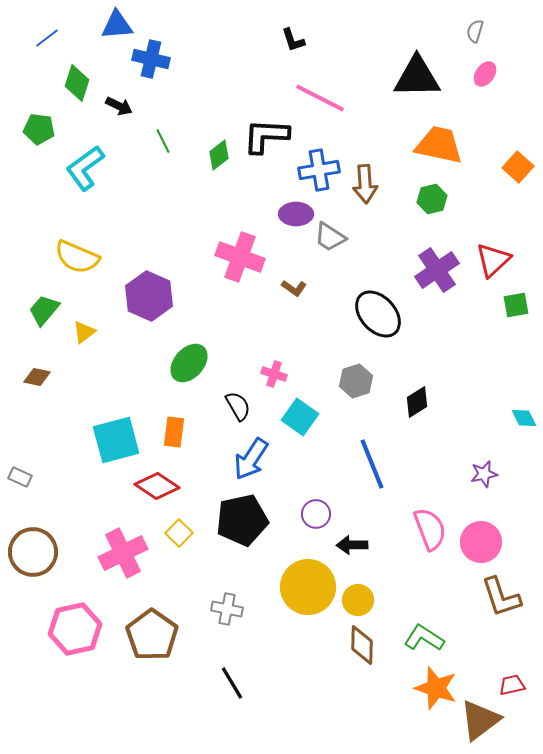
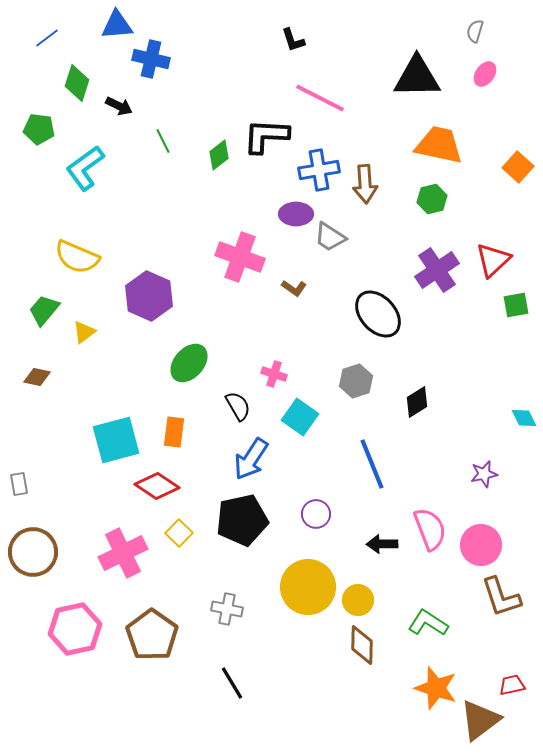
gray rectangle at (20, 477): moved 1 px left, 7 px down; rotated 55 degrees clockwise
pink circle at (481, 542): moved 3 px down
black arrow at (352, 545): moved 30 px right, 1 px up
green L-shape at (424, 638): moved 4 px right, 15 px up
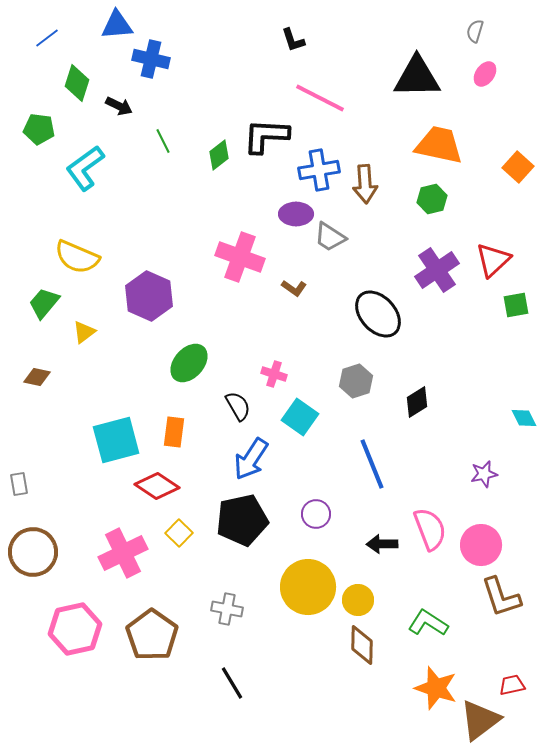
green trapezoid at (44, 310): moved 7 px up
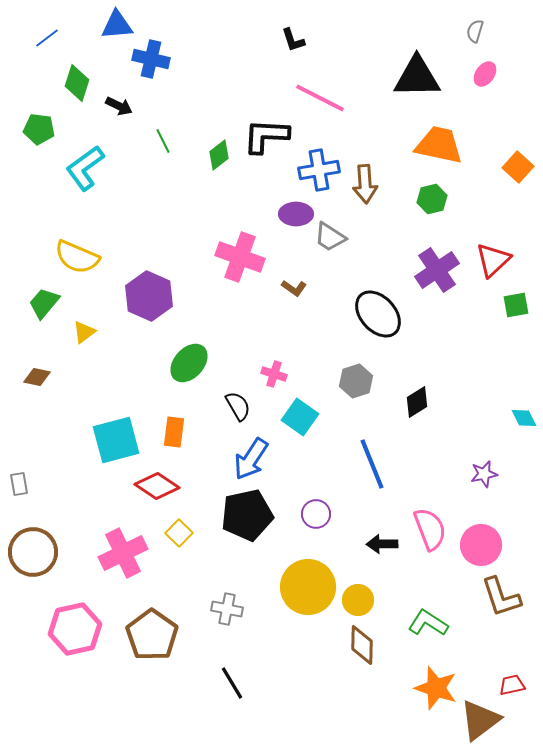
black pentagon at (242, 520): moved 5 px right, 5 px up
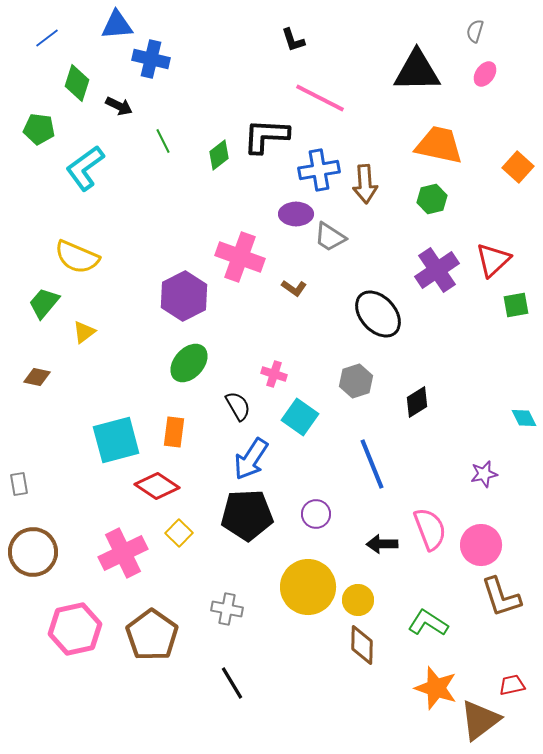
black triangle at (417, 77): moved 6 px up
purple hexagon at (149, 296): moved 35 px right; rotated 9 degrees clockwise
black pentagon at (247, 515): rotated 9 degrees clockwise
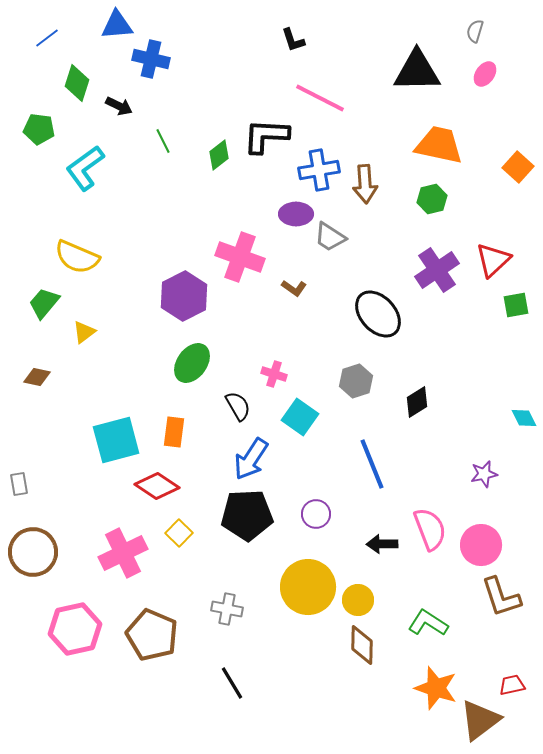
green ellipse at (189, 363): moved 3 px right; rotated 6 degrees counterclockwise
brown pentagon at (152, 635): rotated 12 degrees counterclockwise
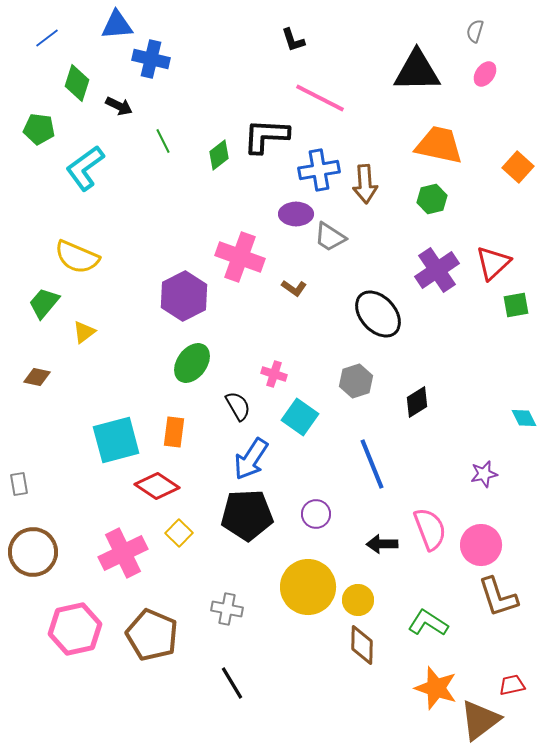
red triangle at (493, 260): moved 3 px down
brown L-shape at (501, 597): moved 3 px left
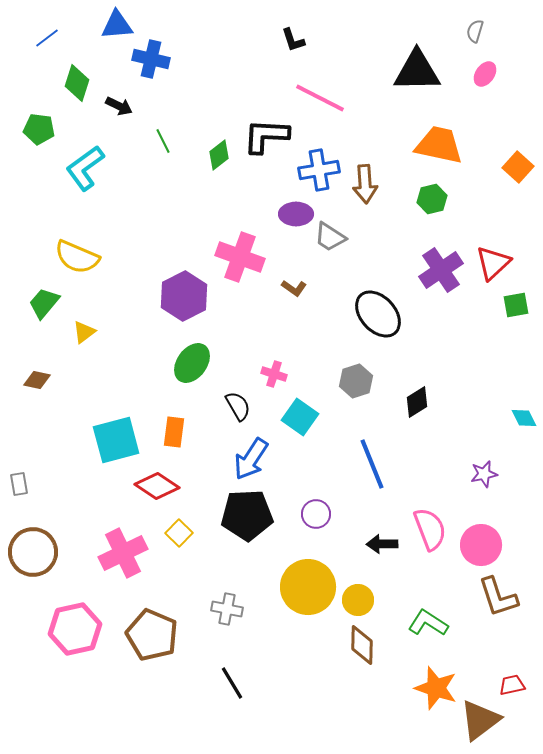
purple cross at (437, 270): moved 4 px right
brown diamond at (37, 377): moved 3 px down
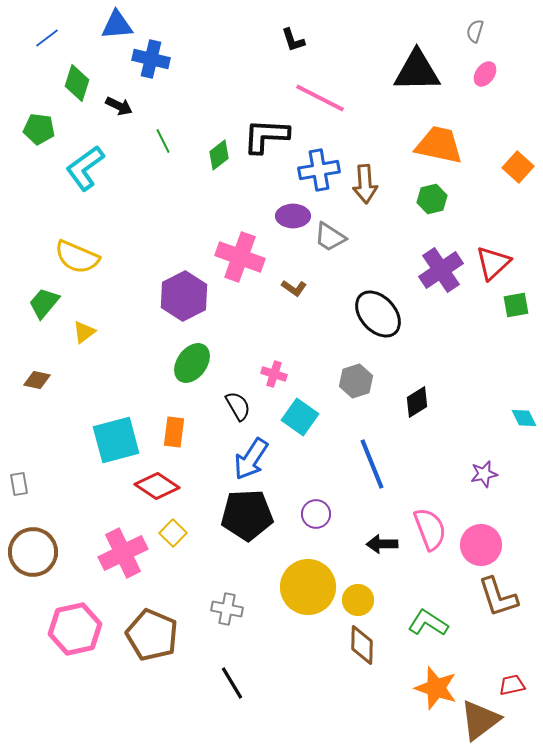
purple ellipse at (296, 214): moved 3 px left, 2 px down
yellow square at (179, 533): moved 6 px left
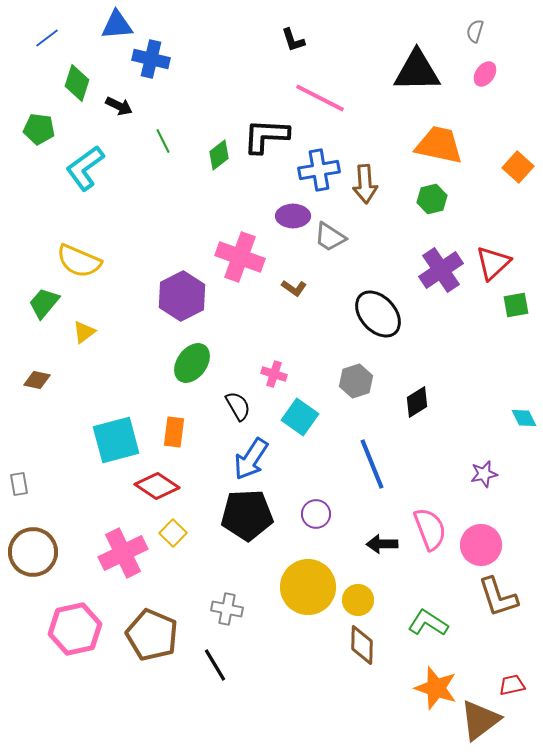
yellow semicircle at (77, 257): moved 2 px right, 4 px down
purple hexagon at (184, 296): moved 2 px left
black line at (232, 683): moved 17 px left, 18 px up
